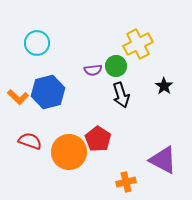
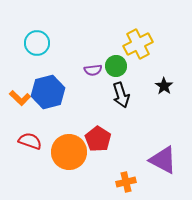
orange L-shape: moved 2 px right, 1 px down
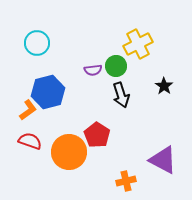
orange L-shape: moved 8 px right, 12 px down; rotated 80 degrees counterclockwise
red pentagon: moved 1 px left, 4 px up
orange cross: moved 1 px up
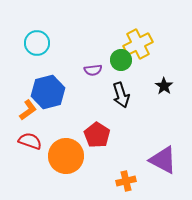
green circle: moved 5 px right, 6 px up
orange circle: moved 3 px left, 4 px down
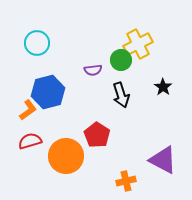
black star: moved 1 px left, 1 px down
red semicircle: rotated 35 degrees counterclockwise
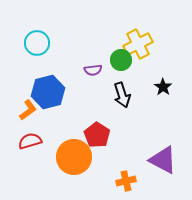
black arrow: moved 1 px right
orange circle: moved 8 px right, 1 px down
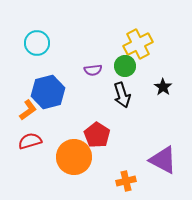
green circle: moved 4 px right, 6 px down
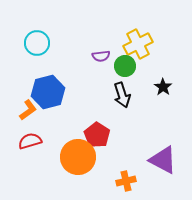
purple semicircle: moved 8 px right, 14 px up
orange circle: moved 4 px right
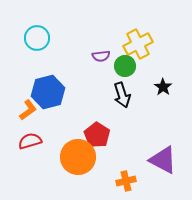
cyan circle: moved 5 px up
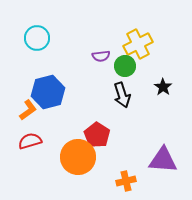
purple triangle: rotated 24 degrees counterclockwise
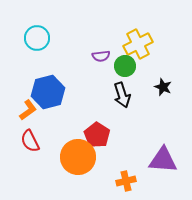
black star: rotated 12 degrees counterclockwise
red semicircle: rotated 100 degrees counterclockwise
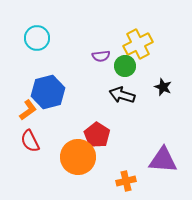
black arrow: rotated 125 degrees clockwise
